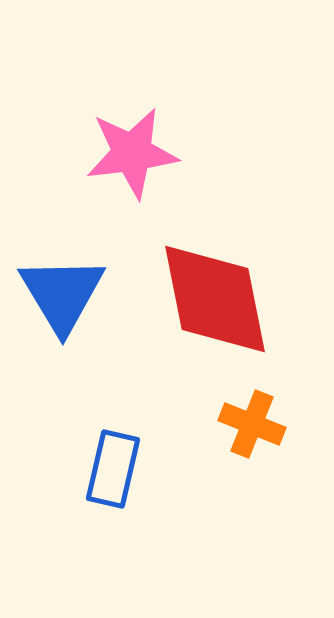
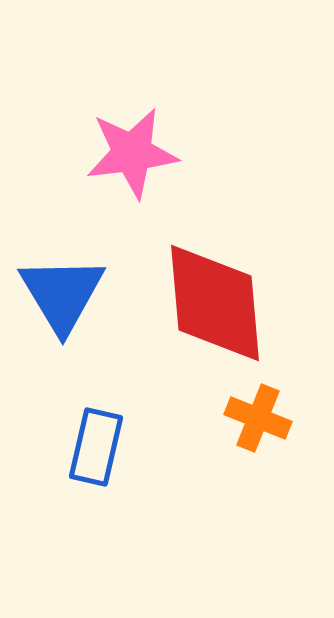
red diamond: moved 4 px down; rotated 6 degrees clockwise
orange cross: moved 6 px right, 6 px up
blue rectangle: moved 17 px left, 22 px up
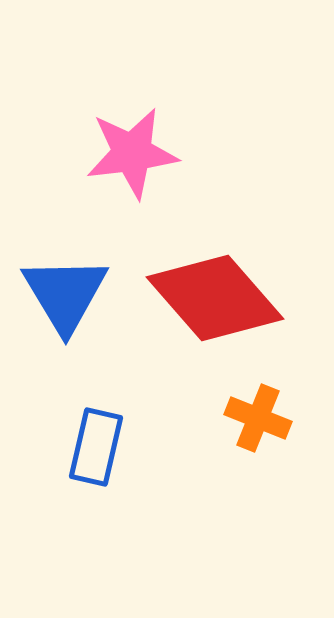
blue triangle: moved 3 px right
red diamond: moved 5 px up; rotated 36 degrees counterclockwise
